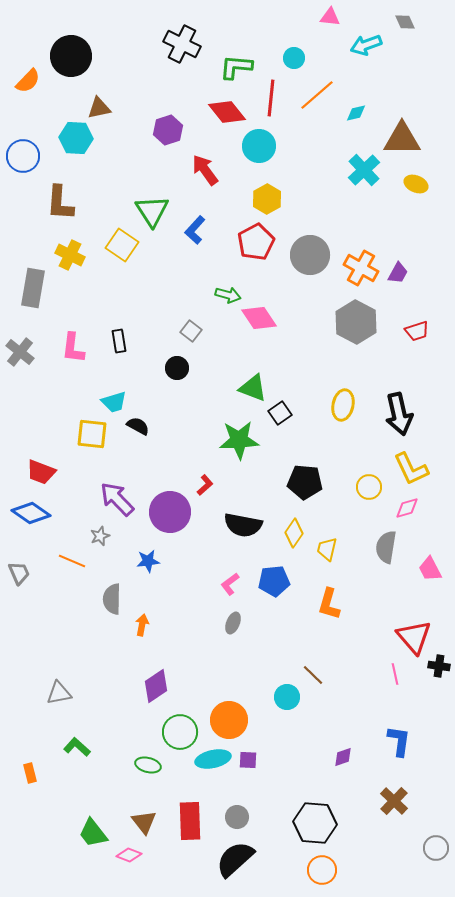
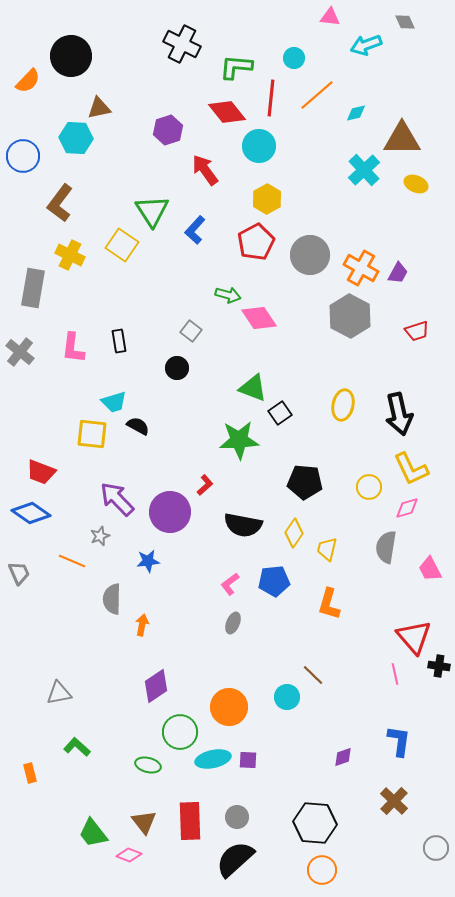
brown L-shape at (60, 203): rotated 33 degrees clockwise
gray hexagon at (356, 322): moved 6 px left, 6 px up
orange circle at (229, 720): moved 13 px up
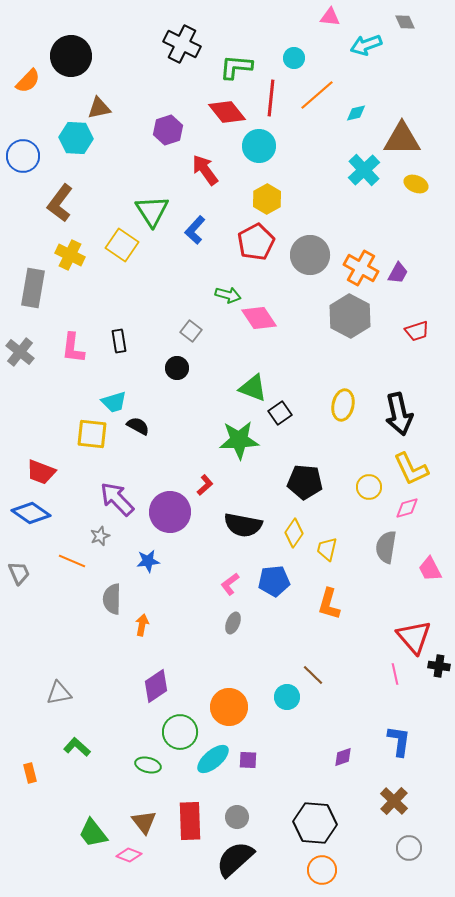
cyan ellipse at (213, 759): rotated 28 degrees counterclockwise
gray circle at (436, 848): moved 27 px left
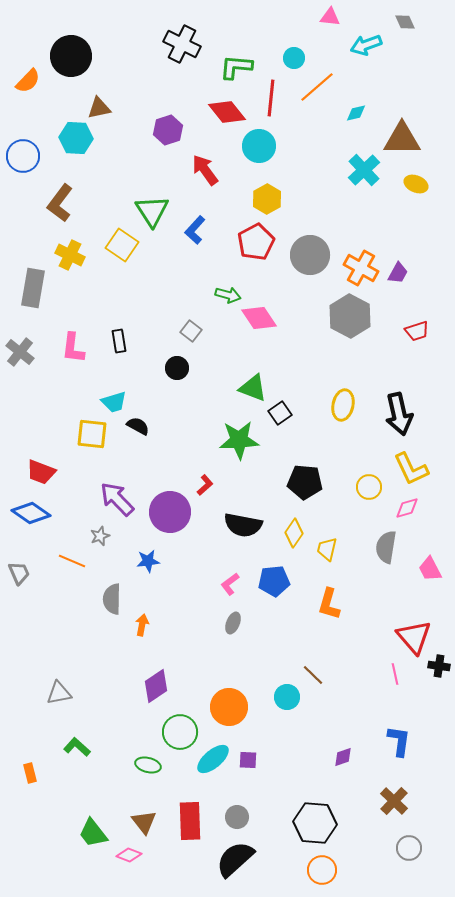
orange line at (317, 95): moved 8 px up
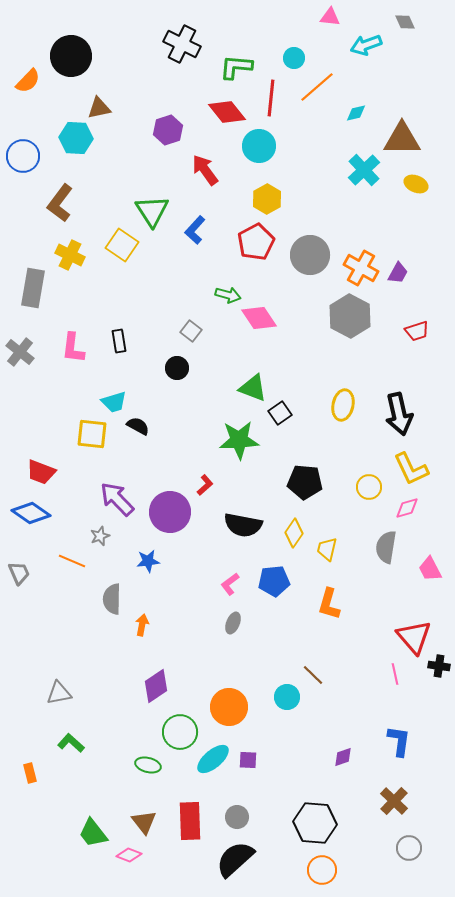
green L-shape at (77, 747): moved 6 px left, 4 px up
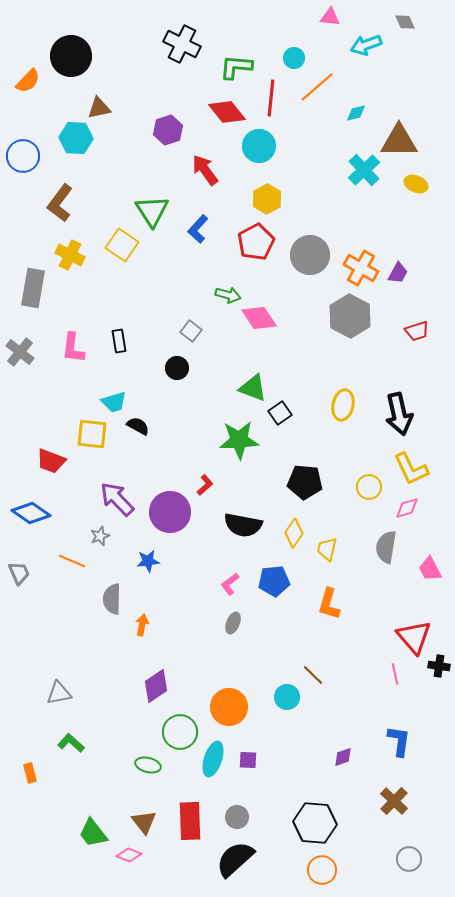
brown triangle at (402, 139): moved 3 px left, 2 px down
blue L-shape at (195, 230): moved 3 px right, 1 px up
red trapezoid at (41, 472): moved 10 px right, 11 px up
cyan ellipse at (213, 759): rotated 32 degrees counterclockwise
gray circle at (409, 848): moved 11 px down
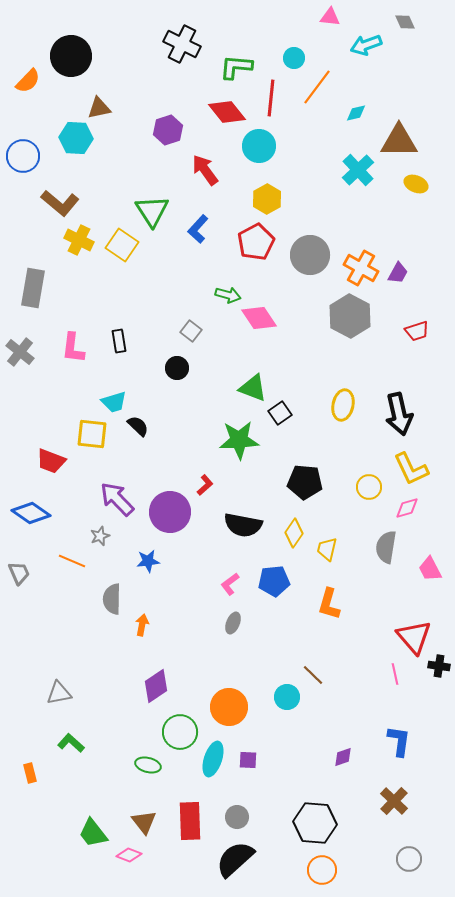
orange line at (317, 87): rotated 12 degrees counterclockwise
cyan cross at (364, 170): moved 6 px left
brown L-shape at (60, 203): rotated 87 degrees counterclockwise
yellow cross at (70, 255): moved 9 px right, 15 px up
black semicircle at (138, 426): rotated 15 degrees clockwise
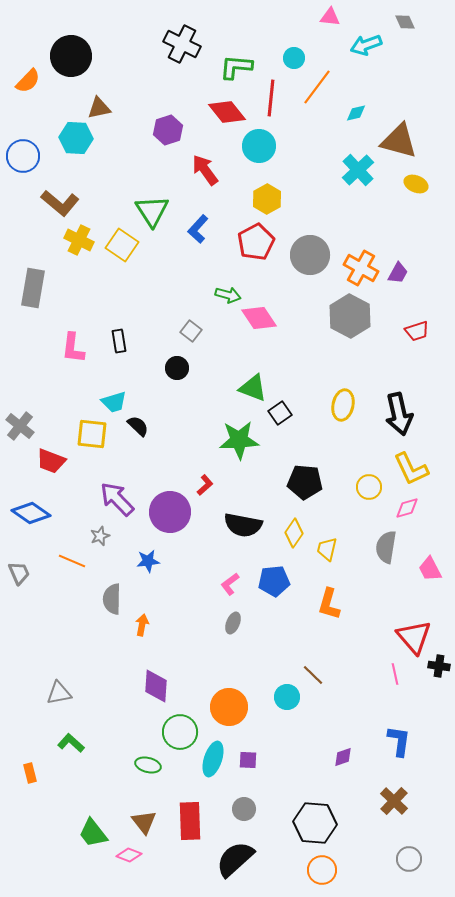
brown triangle at (399, 141): rotated 15 degrees clockwise
gray cross at (20, 352): moved 74 px down
purple diamond at (156, 686): rotated 52 degrees counterclockwise
gray circle at (237, 817): moved 7 px right, 8 px up
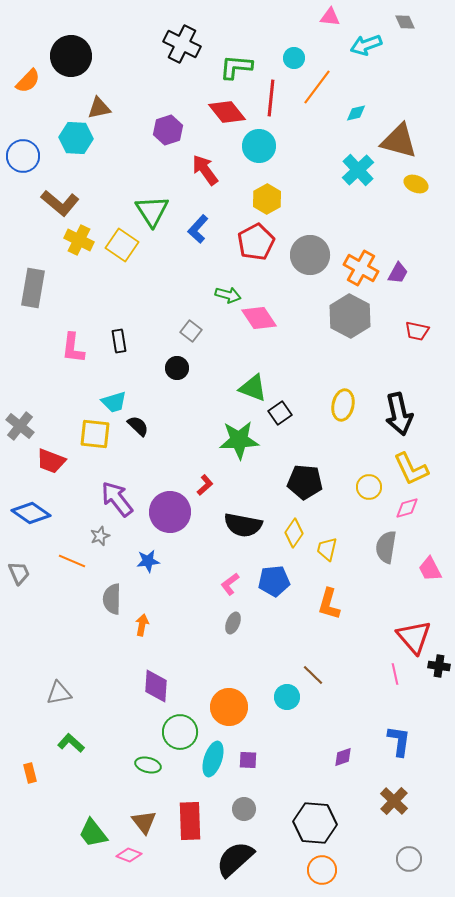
red trapezoid at (417, 331): rotated 30 degrees clockwise
yellow square at (92, 434): moved 3 px right
purple arrow at (117, 499): rotated 6 degrees clockwise
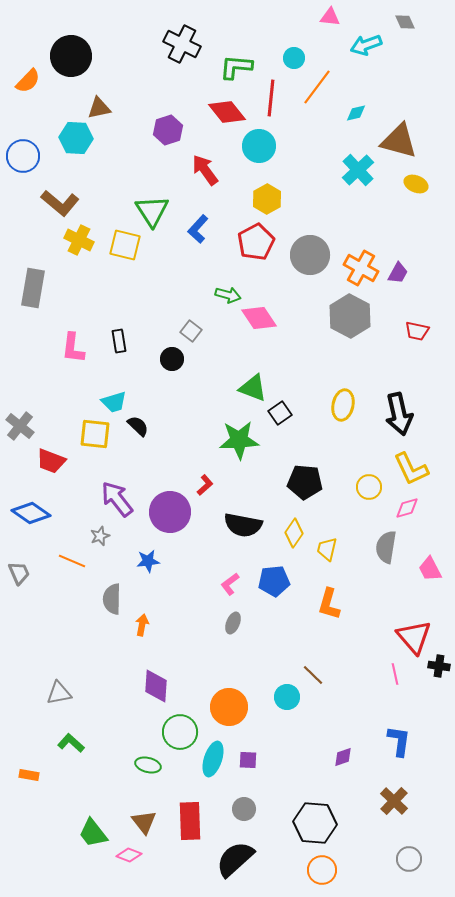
yellow square at (122, 245): moved 3 px right; rotated 20 degrees counterclockwise
black circle at (177, 368): moved 5 px left, 9 px up
orange rectangle at (30, 773): moved 1 px left, 2 px down; rotated 66 degrees counterclockwise
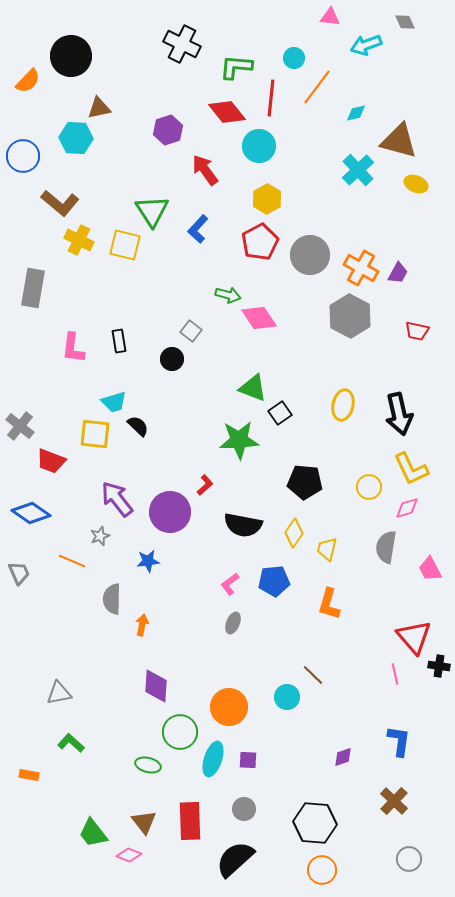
red pentagon at (256, 242): moved 4 px right
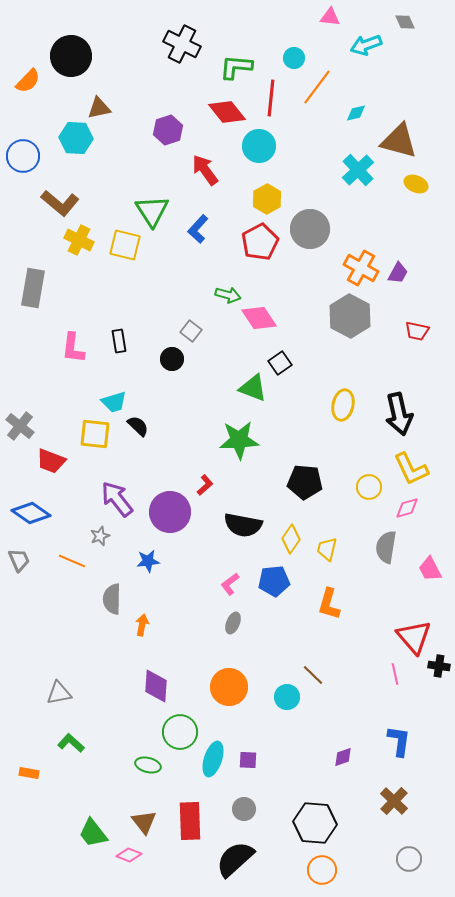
gray circle at (310, 255): moved 26 px up
black square at (280, 413): moved 50 px up
yellow diamond at (294, 533): moved 3 px left, 6 px down
gray trapezoid at (19, 573): moved 13 px up
orange circle at (229, 707): moved 20 px up
orange rectangle at (29, 775): moved 2 px up
